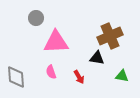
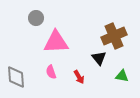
brown cross: moved 4 px right
black triangle: moved 2 px right; rotated 42 degrees clockwise
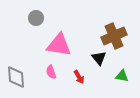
pink triangle: moved 3 px right, 3 px down; rotated 12 degrees clockwise
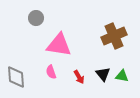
black triangle: moved 4 px right, 16 px down
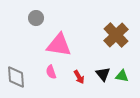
brown cross: moved 2 px right, 1 px up; rotated 20 degrees counterclockwise
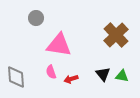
red arrow: moved 8 px left, 2 px down; rotated 104 degrees clockwise
